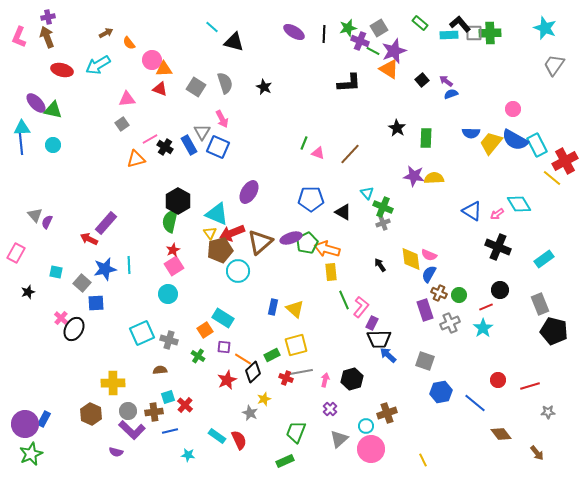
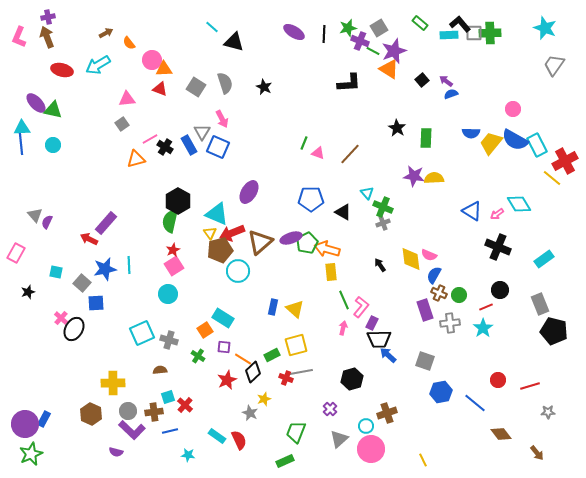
blue semicircle at (429, 274): moved 5 px right, 1 px down
gray cross at (450, 323): rotated 18 degrees clockwise
pink arrow at (325, 380): moved 18 px right, 52 px up
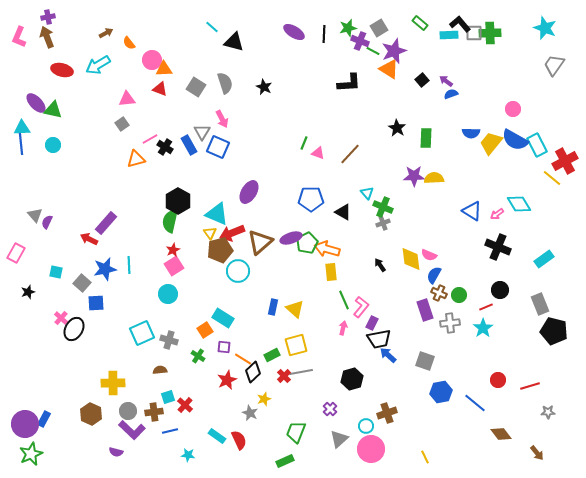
purple star at (414, 176): rotated 10 degrees counterclockwise
black trapezoid at (379, 339): rotated 10 degrees counterclockwise
red cross at (286, 378): moved 2 px left, 2 px up; rotated 24 degrees clockwise
yellow line at (423, 460): moved 2 px right, 3 px up
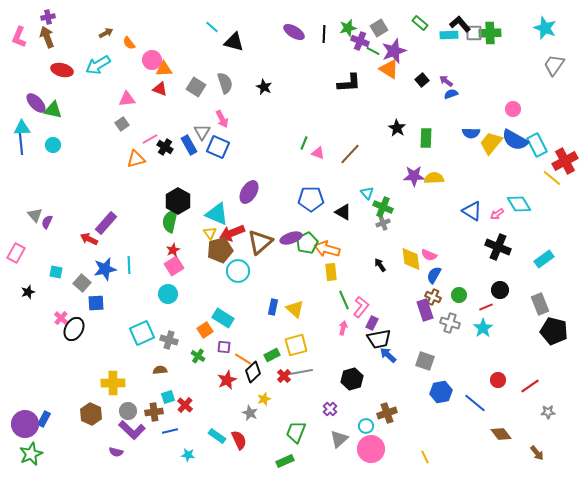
brown cross at (439, 293): moved 6 px left, 4 px down
gray cross at (450, 323): rotated 24 degrees clockwise
red line at (530, 386): rotated 18 degrees counterclockwise
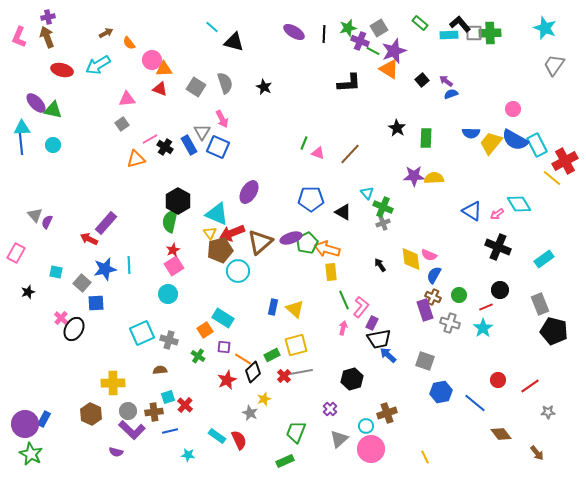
green star at (31, 454): rotated 20 degrees counterclockwise
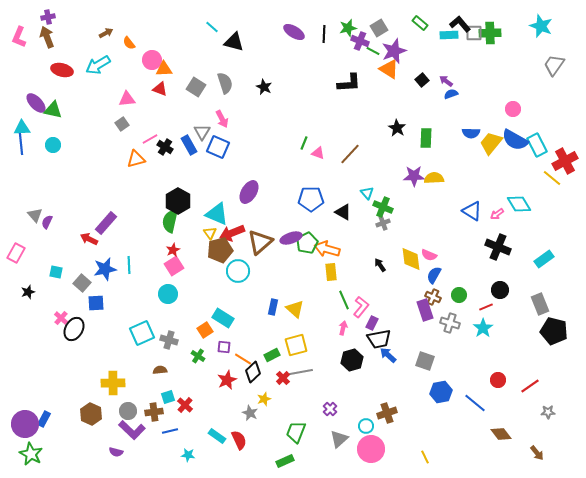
cyan star at (545, 28): moved 4 px left, 2 px up
red cross at (284, 376): moved 1 px left, 2 px down
black hexagon at (352, 379): moved 19 px up
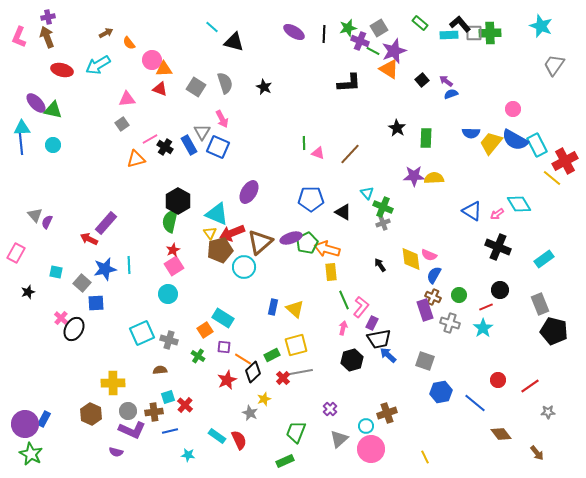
green line at (304, 143): rotated 24 degrees counterclockwise
cyan circle at (238, 271): moved 6 px right, 4 px up
purple L-shape at (132, 430): rotated 20 degrees counterclockwise
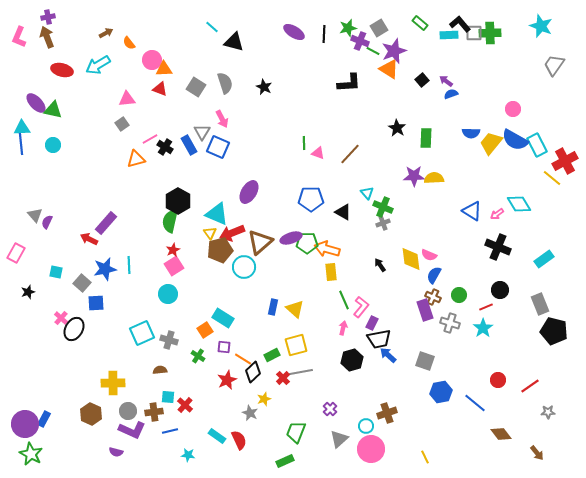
green pentagon at (307, 243): rotated 25 degrees clockwise
cyan square at (168, 397): rotated 24 degrees clockwise
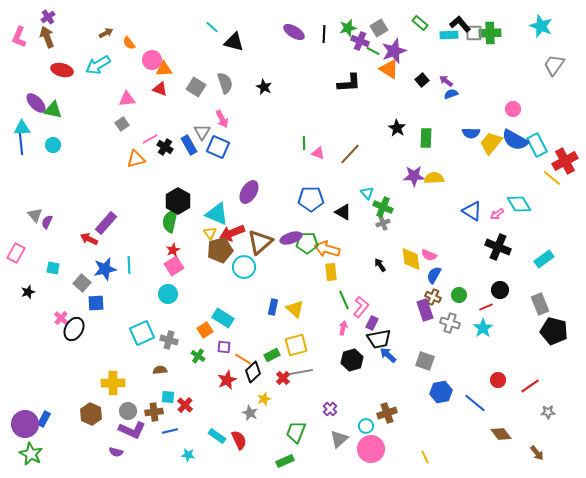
purple cross at (48, 17): rotated 24 degrees counterclockwise
cyan square at (56, 272): moved 3 px left, 4 px up
